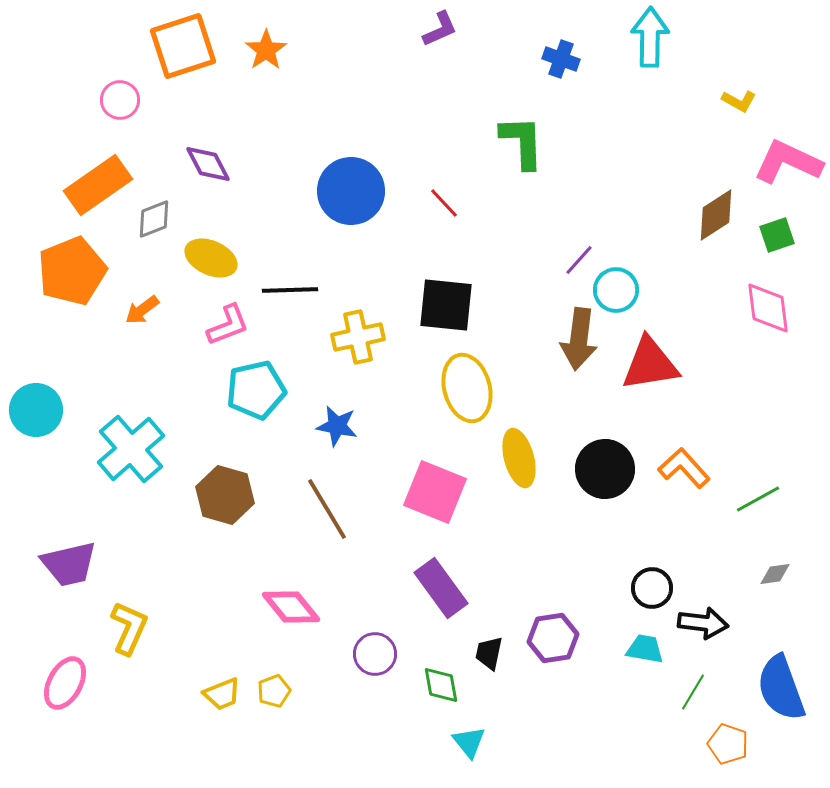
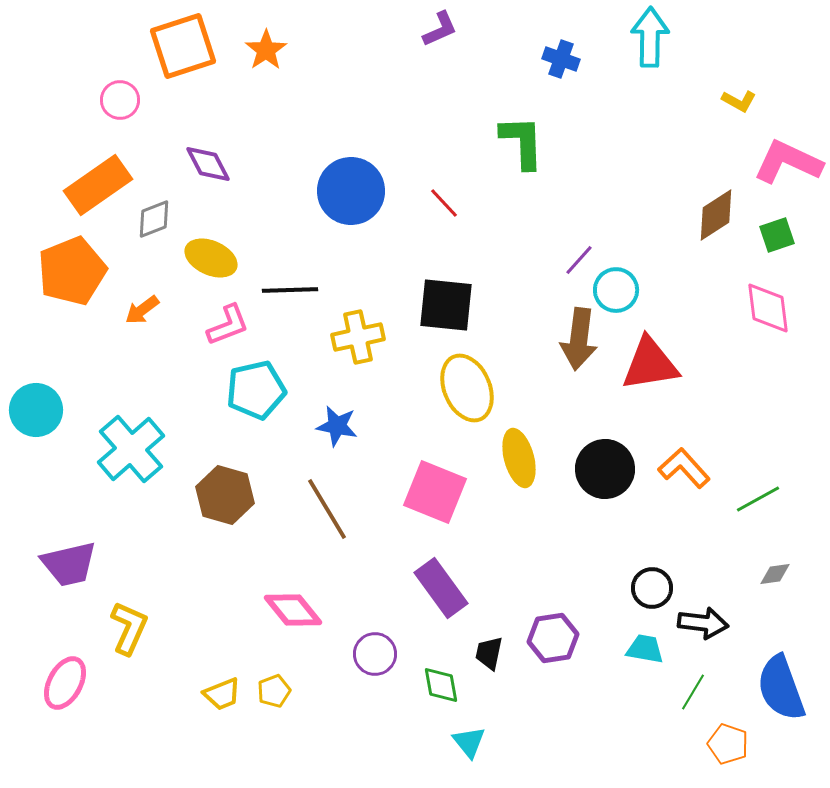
yellow ellipse at (467, 388): rotated 8 degrees counterclockwise
pink diamond at (291, 607): moved 2 px right, 3 px down
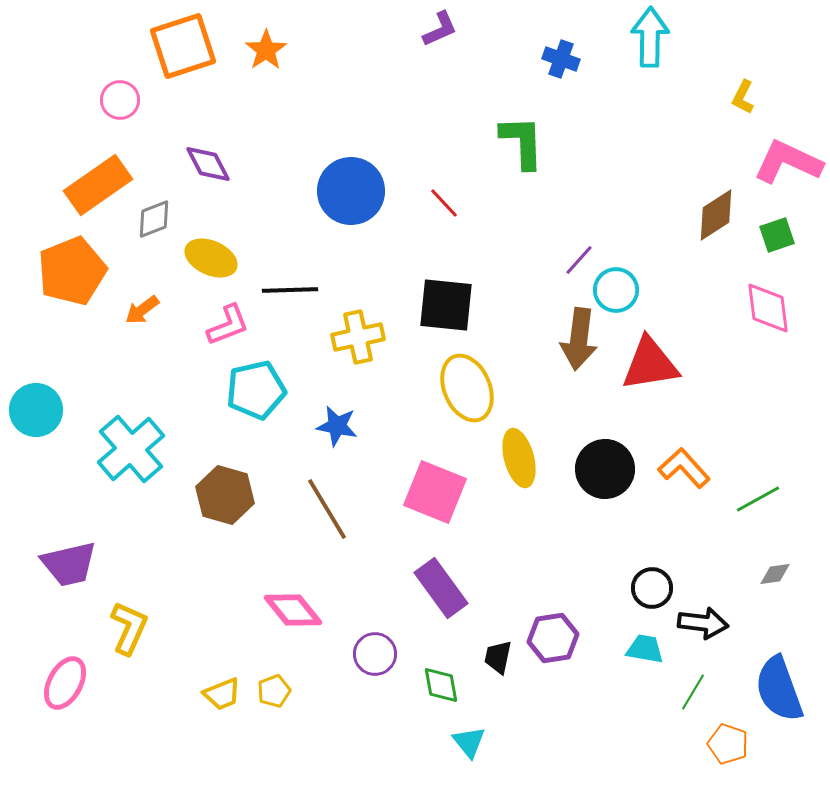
yellow L-shape at (739, 101): moved 4 px right, 4 px up; rotated 88 degrees clockwise
black trapezoid at (489, 653): moved 9 px right, 4 px down
blue semicircle at (781, 688): moved 2 px left, 1 px down
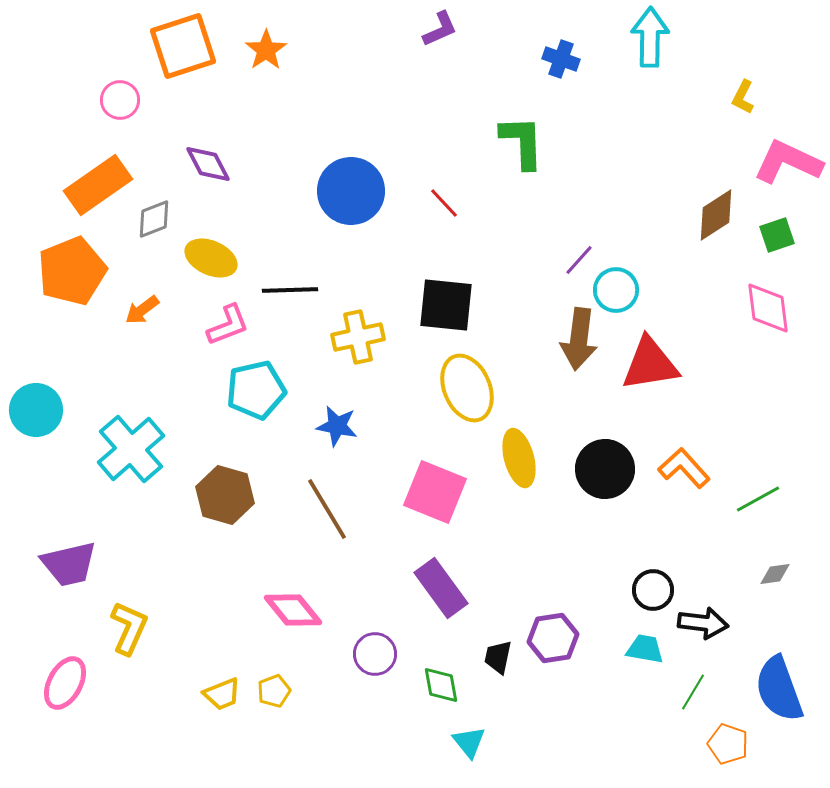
black circle at (652, 588): moved 1 px right, 2 px down
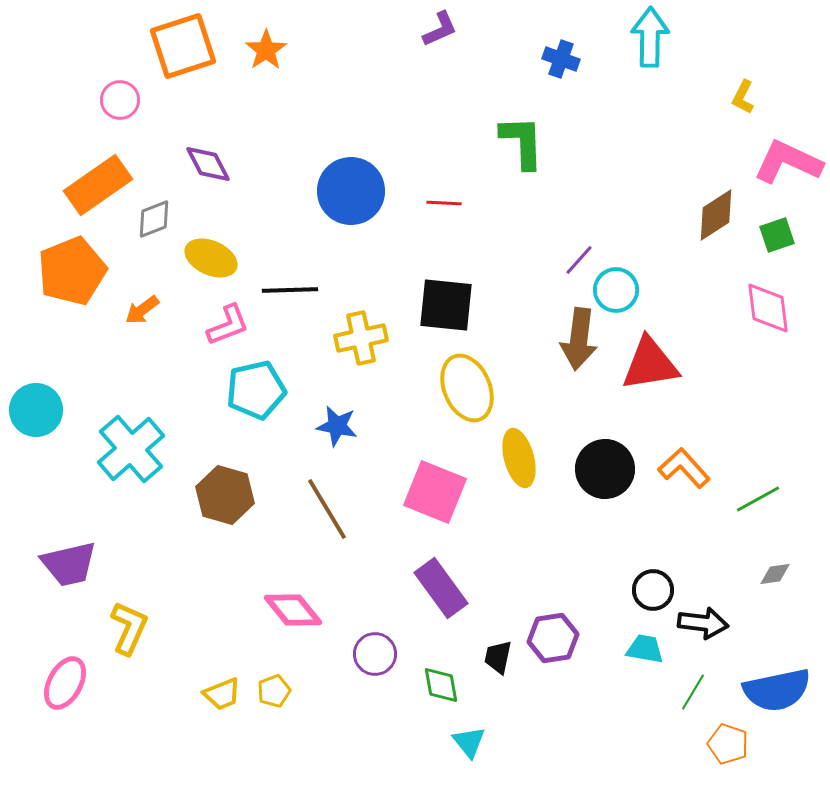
red line at (444, 203): rotated 44 degrees counterclockwise
yellow cross at (358, 337): moved 3 px right, 1 px down
blue semicircle at (779, 689): moved 2 px left, 1 px down; rotated 82 degrees counterclockwise
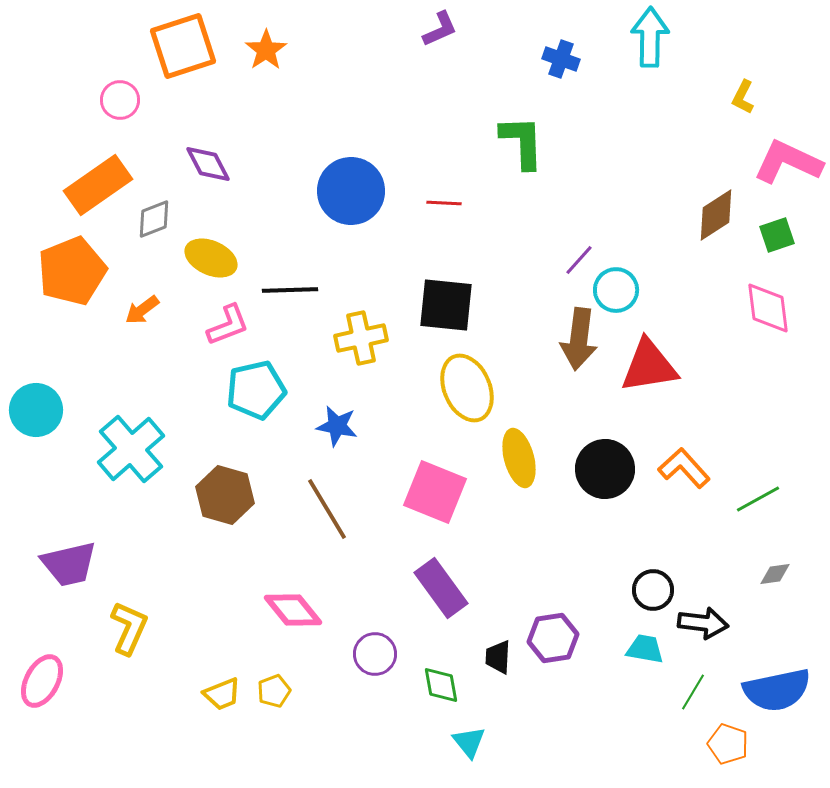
red triangle at (650, 364): moved 1 px left, 2 px down
black trapezoid at (498, 657): rotated 9 degrees counterclockwise
pink ellipse at (65, 683): moved 23 px left, 2 px up
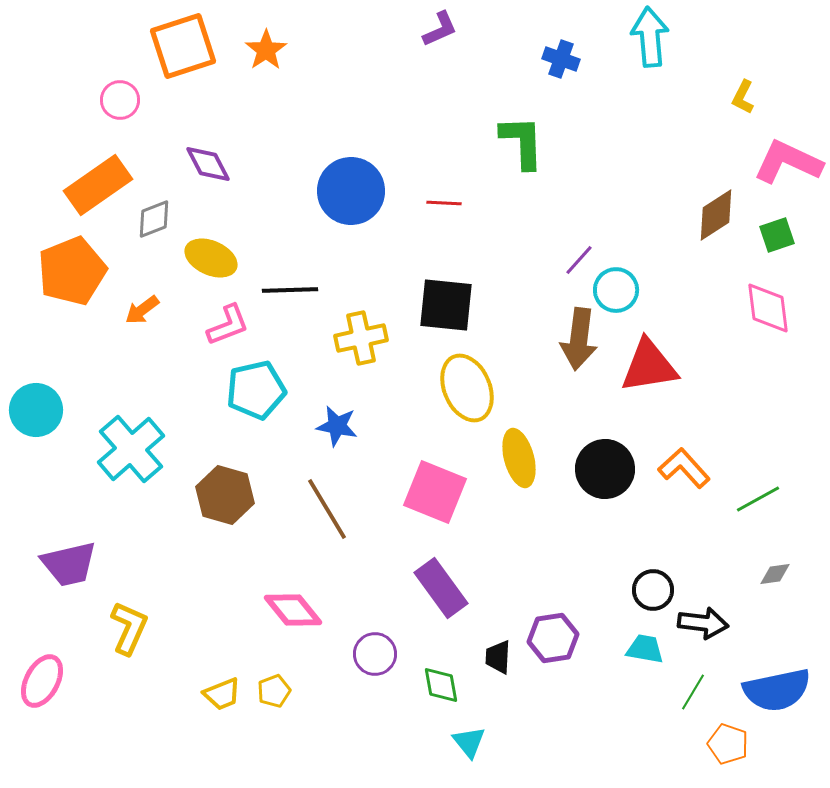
cyan arrow at (650, 37): rotated 6 degrees counterclockwise
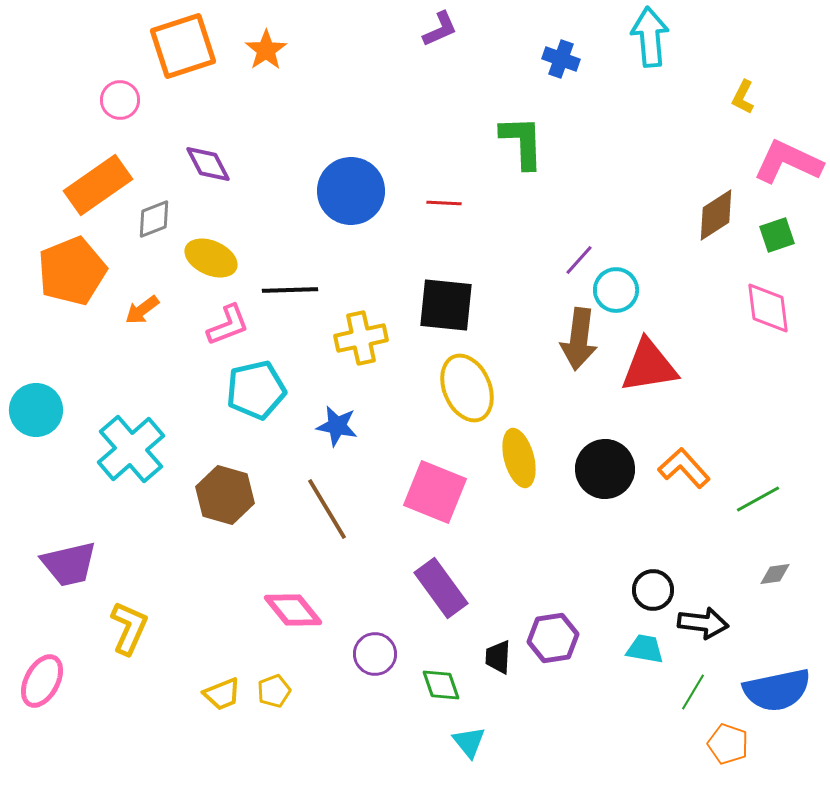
green diamond at (441, 685): rotated 9 degrees counterclockwise
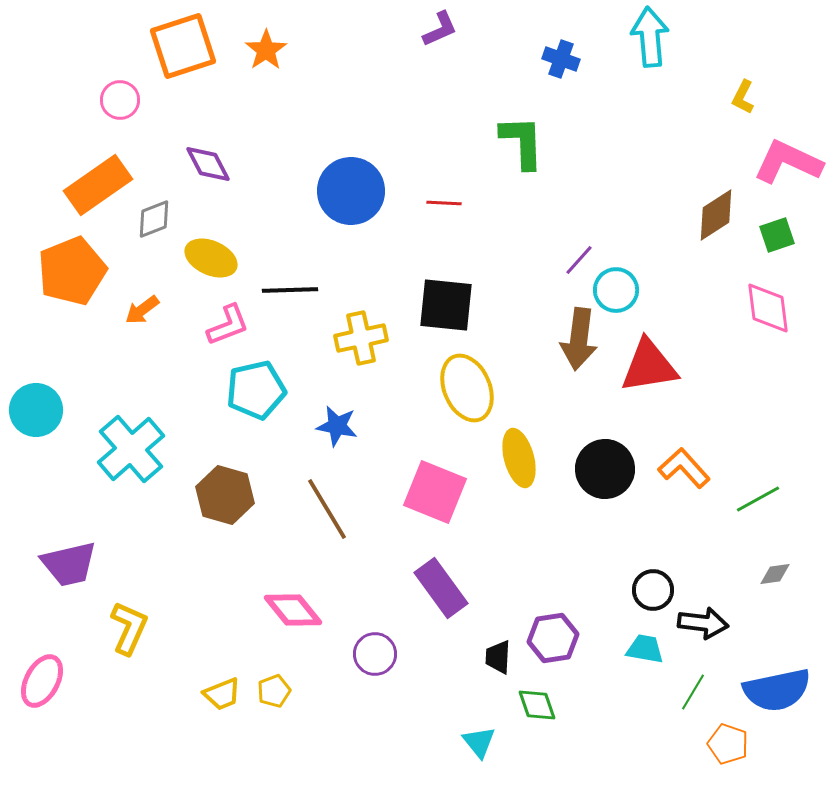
green diamond at (441, 685): moved 96 px right, 20 px down
cyan triangle at (469, 742): moved 10 px right
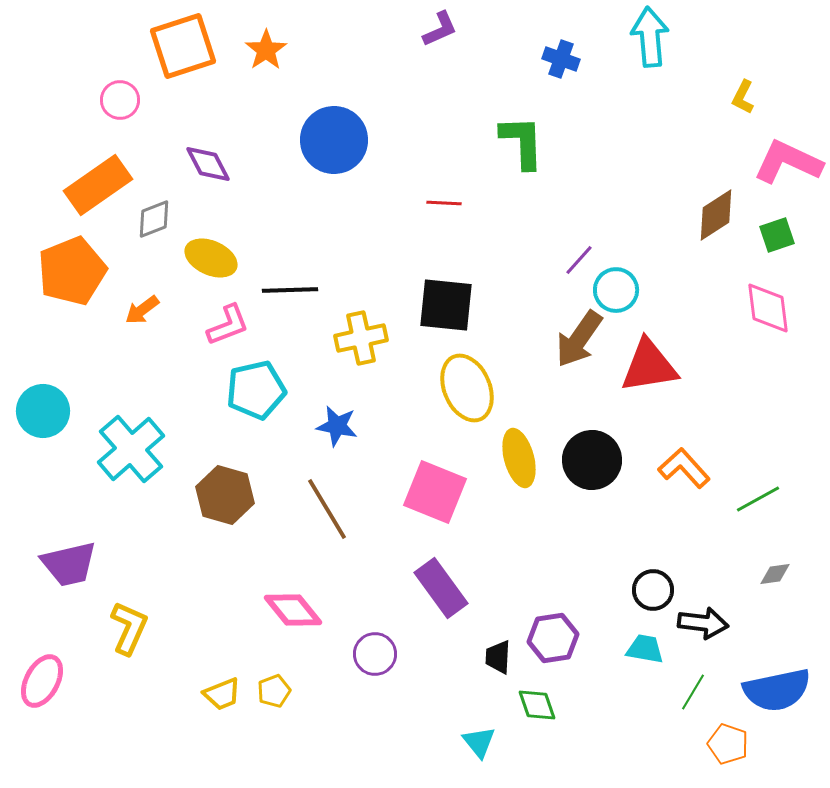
blue circle at (351, 191): moved 17 px left, 51 px up
brown arrow at (579, 339): rotated 28 degrees clockwise
cyan circle at (36, 410): moved 7 px right, 1 px down
black circle at (605, 469): moved 13 px left, 9 px up
